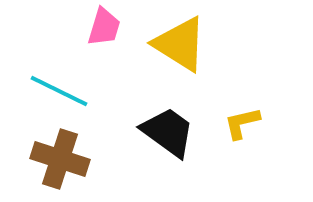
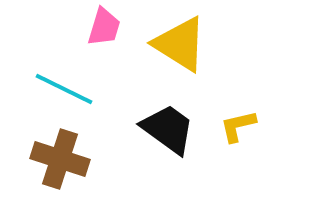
cyan line: moved 5 px right, 2 px up
yellow L-shape: moved 4 px left, 3 px down
black trapezoid: moved 3 px up
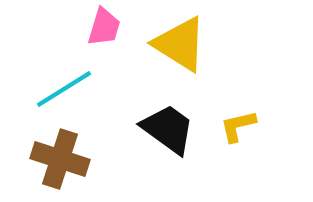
cyan line: rotated 58 degrees counterclockwise
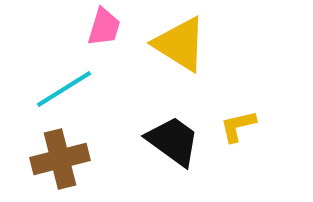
black trapezoid: moved 5 px right, 12 px down
brown cross: rotated 32 degrees counterclockwise
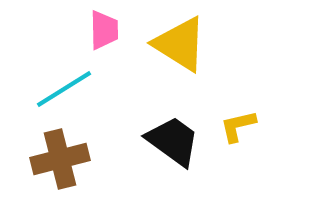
pink trapezoid: moved 3 px down; rotated 18 degrees counterclockwise
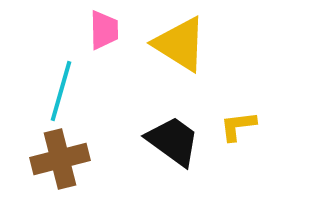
cyan line: moved 3 px left, 2 px down; rotated 42 degrees counterclockwise
yellow L-shape: rotated 6 degrees clockwise
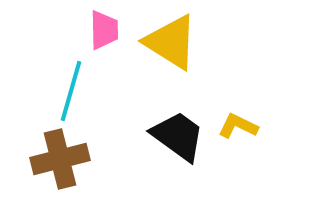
yellow triangle: moved 9 px left, 2 px up
cyan line: moved 10 px right
yellow L-shape: rotated 33 degrees clockwise
black trapezoid: moved 5 px right, 5 px up
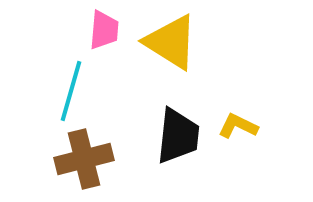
pink trapezoid: rotated 6 degrees clockwise
black trapezoid: rotated 60 degrees clockwise
brown cross: moved 24 px right
